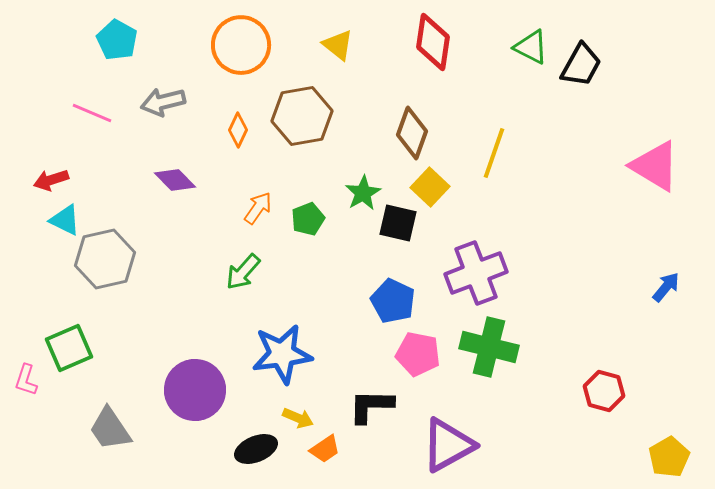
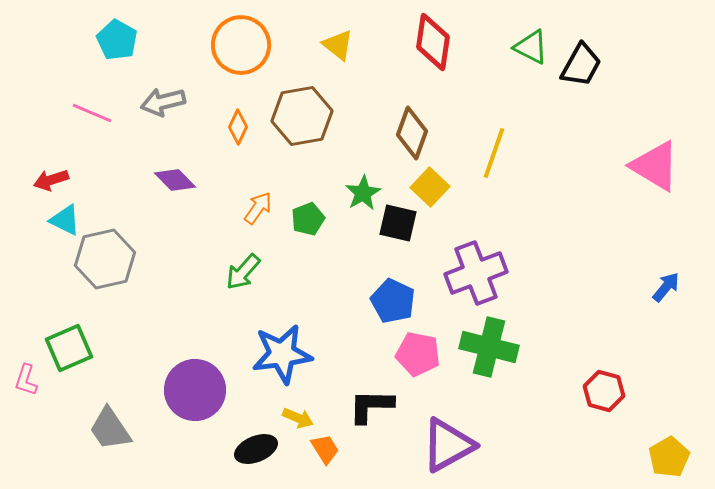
orange diamond: moved 3 px up
orange trapezoid: rotated 88 degrees counterclockwise
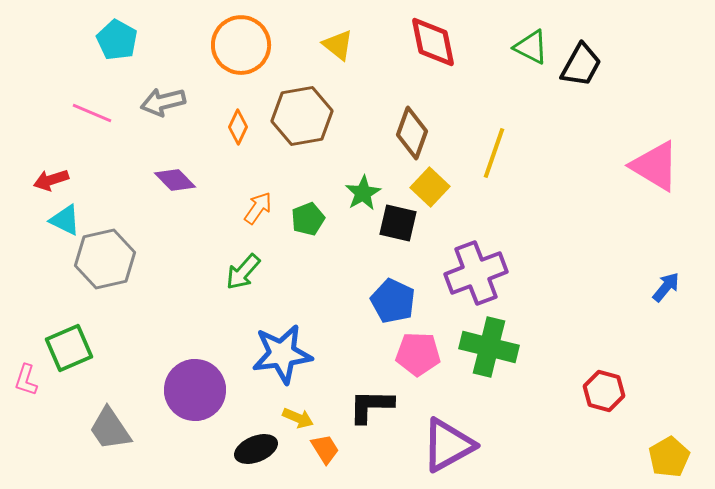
red diamond: rotated 20 degrees counterclockwise
pink pentagon: rotated 9 degrees counterclockwise
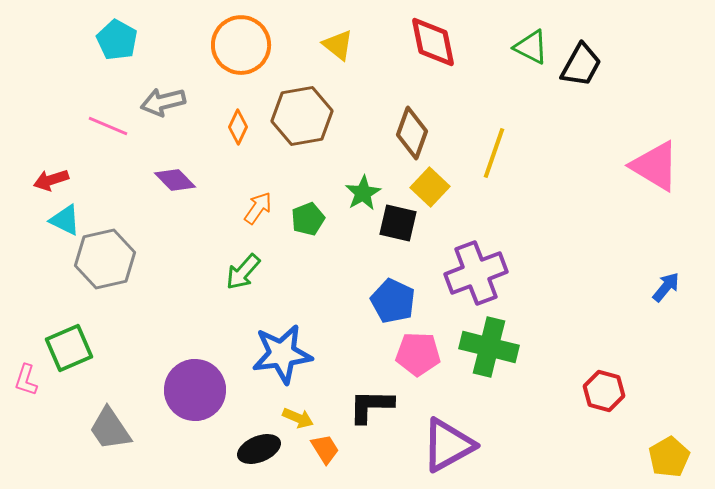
pink line: moved 16 px right, 13 px down
black ellipse: moved 3 px right
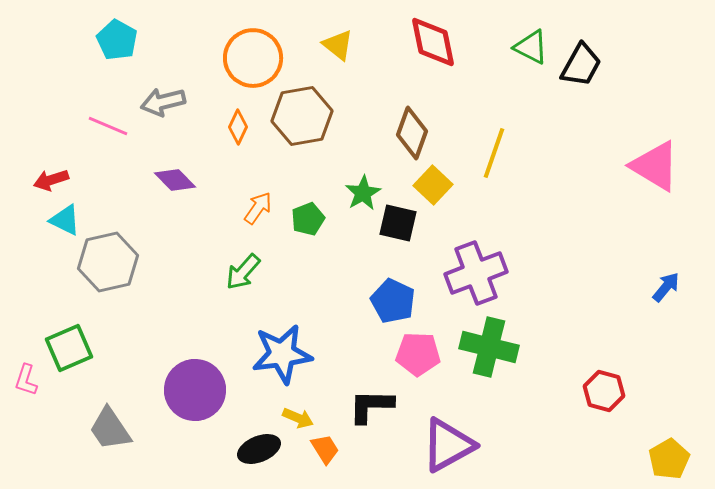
orange circle: moved 12 px right, 13 px down
yellow square: moved 3 px right, 2 px up
gray hexagon: moved 3 px right, 3 px down
yellow pentagon: moved 2 px down
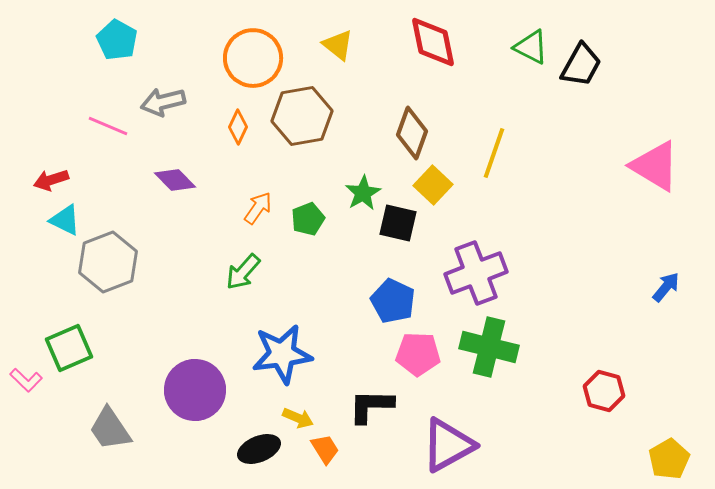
gray hexagon: rotated 8 degrees counterclockwise
pink L-shape: rotated 64 degrees counterclockwise
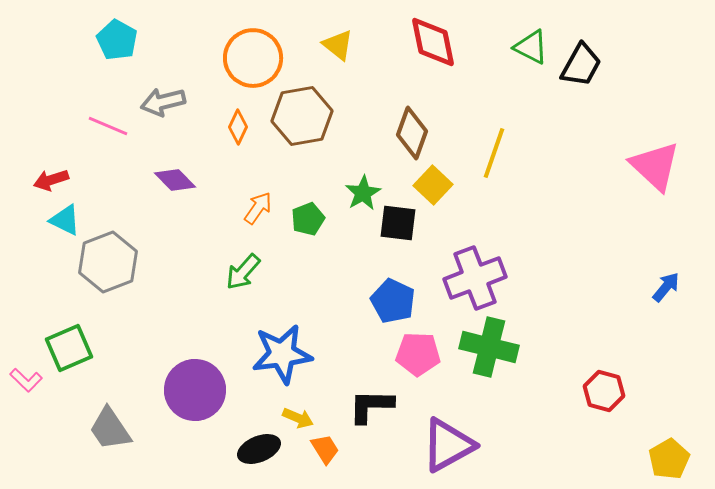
pink triangle: rotated 12 degrees clockwise
black square: rotated 6 degrees counterclockwise
purple cross: moved 1 px left, 5 px down
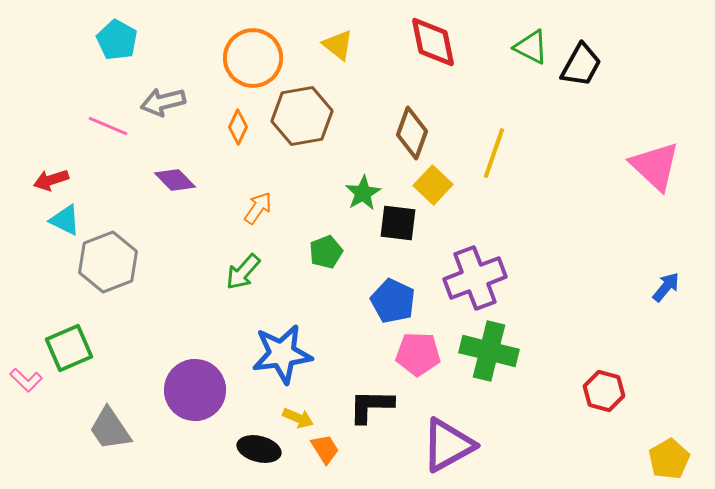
green pentagon: moved 18 px right, 33 px down
green cross: moved 4 px down
black ellipse: rotated 36 degrees clockwise
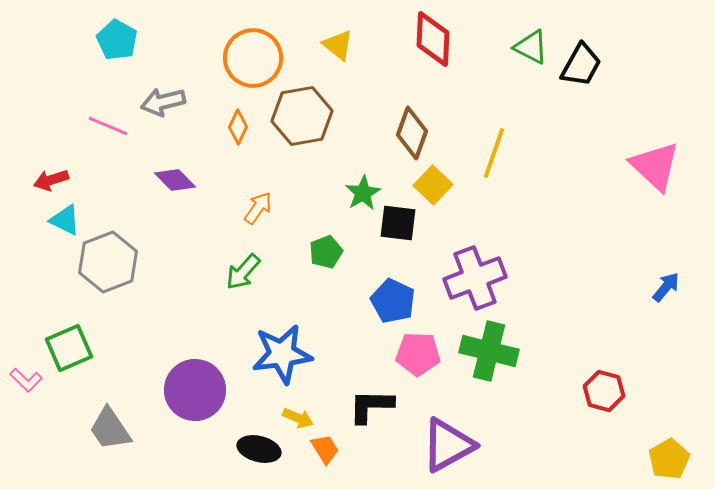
red diamond: moved 3 px up; rotated 14 degrees clockwise
